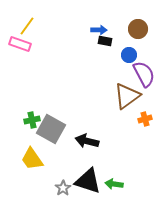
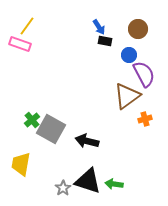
blue arrow: moved 3 px up; rotated 56 degrees clockwise
green cross: rotated 28 degrees counterclockwise
yellow trapezoid: moved 11 px left, 5 px down; rotated 45 degrees clockwise
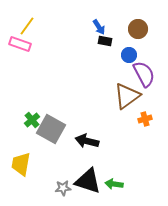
gray star: rotated 28 degrees clockwise
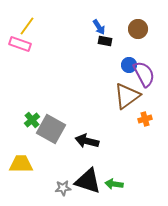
blue circle: moved 10 px down
yellow trapezoid: rotated 80 degrees clockwise
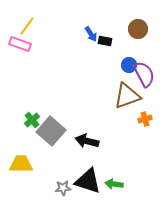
blue arrow: moved 8 px left, 7 px down
brown triangle: rotated 16 degrees clockwise
gray square: moved 2 px down; rotated 12 degrees clockwise
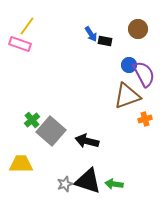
gray star: moved 2 px right, 4 px up; rotated 14 degrees counterclockwise
